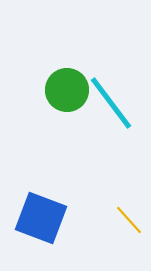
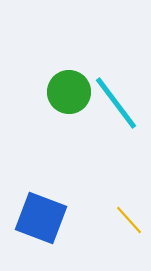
green circle: moved 2 px right, 2 px down
cyan line: moved 5 px right
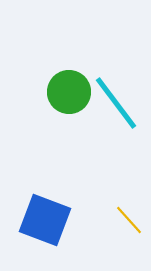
blue square: moved 4 px right, 2 px down
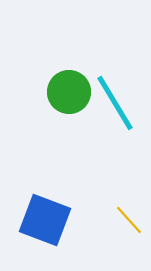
cyan line: moved 1 px left; rotated 6 degrees clockwise
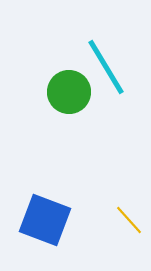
cyan line: moved 9 px left, 36 px up
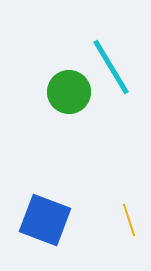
cyan line: moved 5 px right
yellow line: rotated 24 degrees clockwise
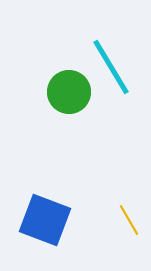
yellow line: rotated 12 degrees counterclockwise
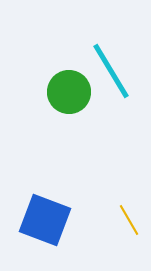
cyan line: moved 4 px down
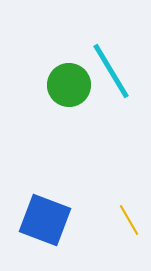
green circle: moved 7 px up
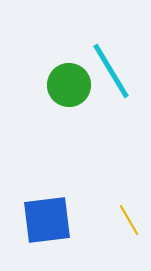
blue square: moved 2 px right; rotated 28 degrees counterclockwise
